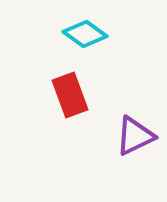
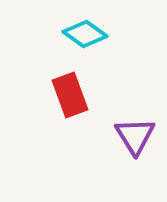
purple triangle: rotated 36 degrees counterclockwise
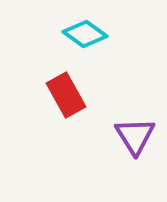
red rectangle: moved 4 px left; rotated 9 degrees counterclockwise
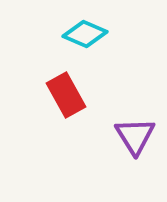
cyan diamond: rotated 12 degrees counterclockwise
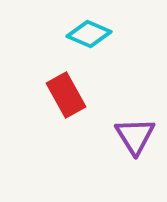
cyan diamond: moved 4 px right
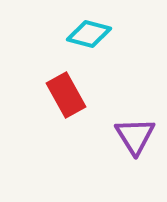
cyan diamond: rotated 9 degrees counterclockwise
